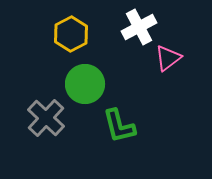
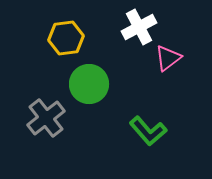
yellow hexagon: moved 5 px left, 4 px down; rotated 20 degrees clockwise
green circle: moved 4 px right
gray cross: rotated 9 degrees clockwise
green L-shape: moved 29 px right, 5 px down; rotated 27 degrees counterclockwise
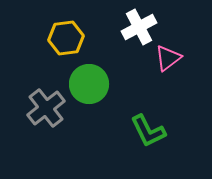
gray cross: moved 10 px up
green L-shape: rotated 15 degrees clockwise
